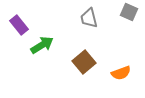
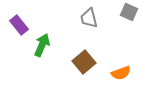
green arrow: rotated 35 degrees counterclockwise
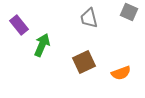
brown square: rotated 15 degrees clockwise
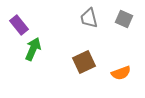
gray square: moved 5 px left, 7 px down
green arrow: moved 9 px left, 4 px down
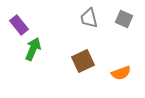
brown square: moved 1 px left, 1 px up
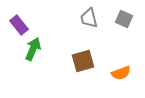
brown square: rotated 10 degrees clockwise
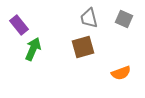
brown square: moved 14 px up
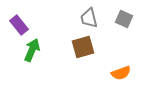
green arrow: moved 1 px left, 1 px down
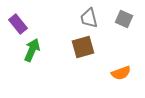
purple rectangle: moved 1 px left, 1 px up
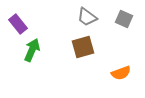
gray trapezoid: moved 2 px left, 1 px up; rotated 40 degrees counterclockwise
